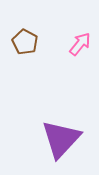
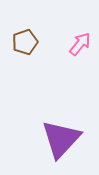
brown pentagon: rotated 25 degrees clockwise
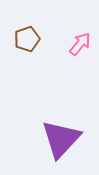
brown pentagon: moved 2 px right, 3 px up
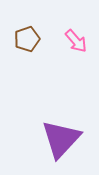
pink arrow: moved 4 px left, 3 px up; rotated 100 degrees clockwise
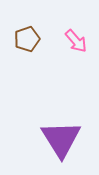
purple triangle: rotated 15 degrees counterclockwise
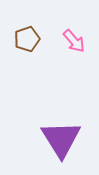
pink arrow: moved 2 px left
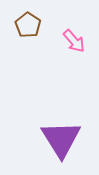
brown pentagon: moved 1 px right, 14 px up; rotated 20 degrees counterclockwise
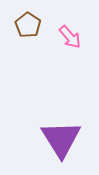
pink arrow: moved 4 px left, 4 px up
